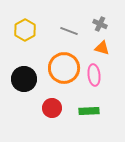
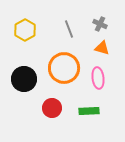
gray line: moved 2 px up; rotated 48 degrees clockwise
pink ellipse: moved 4 px right, 3 px down
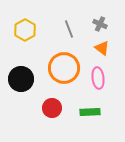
orange triangle: rotated 21 degrees clockwise
black circle: moved 3 px left
green rectangle: moved 1 px right, 1 px down
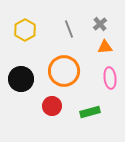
gray cross: rotated 24 degrees clockwise
orange triangle: moved 3 px right, 1 px up; rotated 42 degrees counterclockwise
orange circle: moved 3 px down
pink ellipse: moved 12 px right
red circle: moved 2 px up
green rectangle: rotated 12 degrees counterclockwise
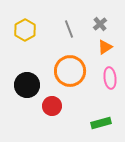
orange triangle: rotated 28 degrees counterclockwise
orange circle: moved 6 px right
black circle: moved 6 px right, 6 px down
green rectangle: moved 11 px right, 11 px down
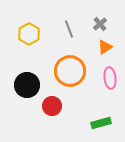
yellow hexagon: moved 4 px right, 4 px down
